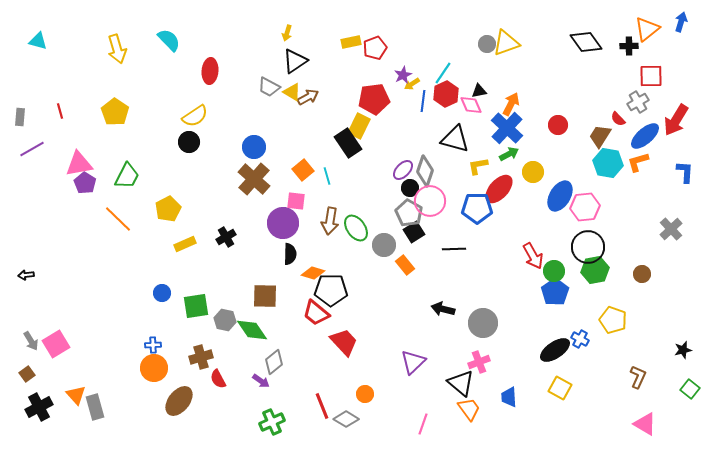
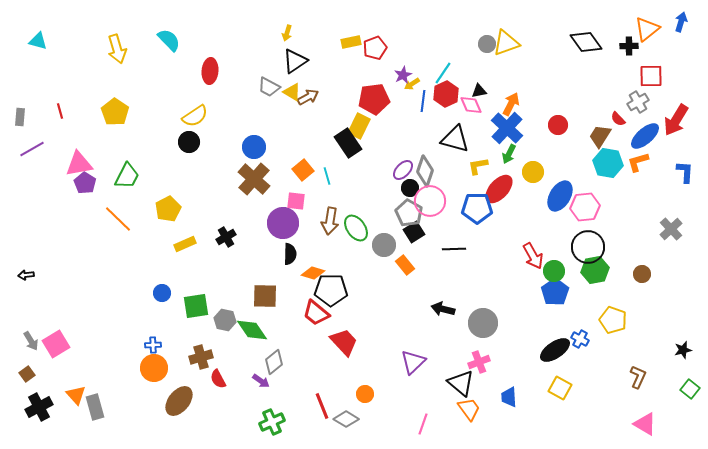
green arrow at (509, 154): rotated 144 degrees clockwise
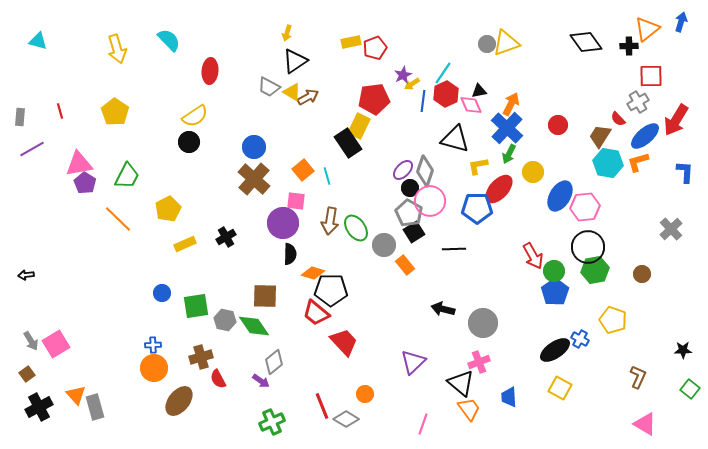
green diamond at (252, 330): moved 2 px right, 4 px up
black star at (683, 350): rotated 12 degrees clockwise
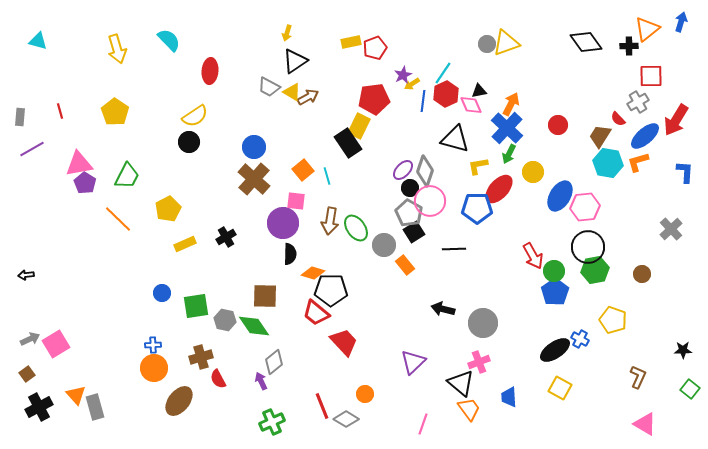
gray arrow at (31, 341): moved 1 px left, 2 px up; rotated 84 degrees counterclockwise
purple arrow at (261, 381): rotated 150 degrees counterclockwise
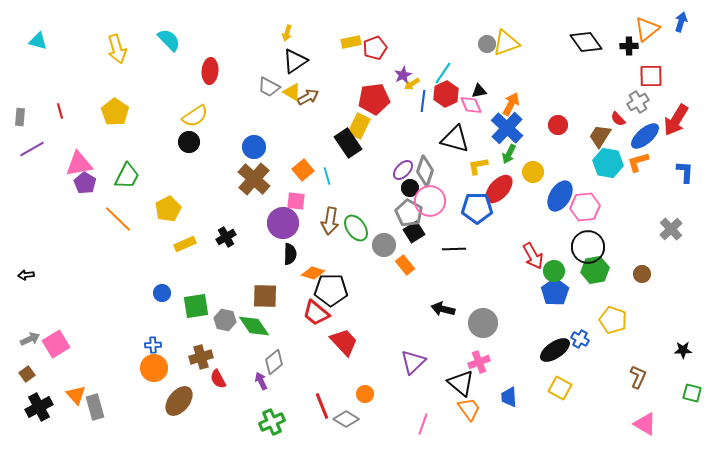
green square at (690, 389): moved 2 px right, 4 px down; rotated 24 degrees counterclockwise
